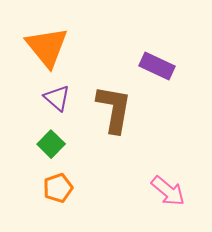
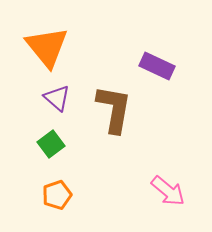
green square: rotated 8 degrees clockwise
orange pentagon: moved 1 px left, 7 px down
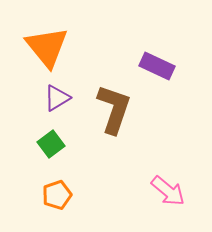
purple triangle: rotated 48 degrees clockwise
brown L-shape: rotated 9 degrees clockwise
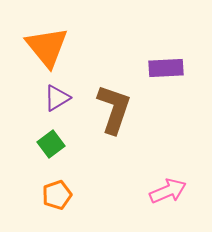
purple rectangle: moved 9 px right, 2 px down; rotated 28 degrees counterclockwise
pink arrow: rotated 63 degrees counterclockwise
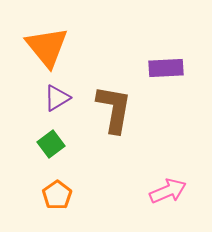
brown L-shape: rotated 9 degrees counterclockwise
orange pentagon: rotated 16 degrees counterclockwise
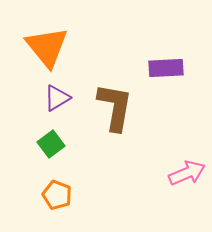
brown L-shape: moved 1 px right, 2 px up
pink arrow: moved 19 px right, 18 px up
orange pentagon: rotated 16 degrees counterclockwise
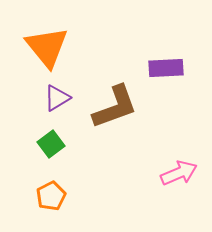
brown L-shape: rotated 60 degrees clockwise
pink arrow: moved 8 px left
orange pentagon: moved 6 px left, 1 px down; rotated 24 degrees clockwise
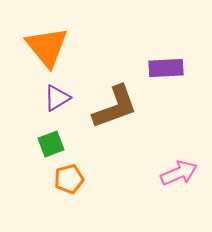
green square: rotated 16 degrees clockwise
orange pentagon: moved 18 px right, 17 px up; rotated 12 degrees clockwise
